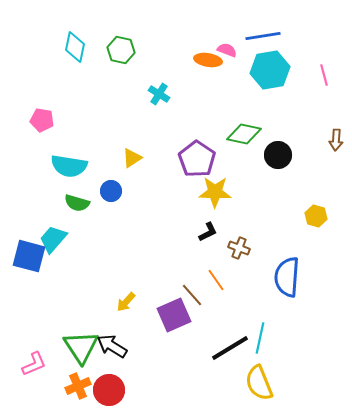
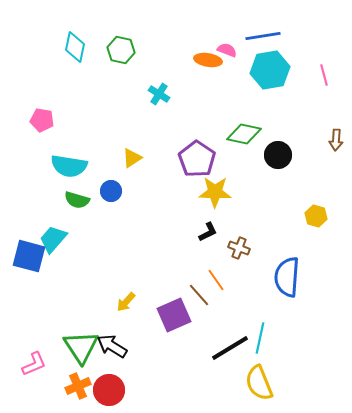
green semicircle: moved 3 px up
brown line: moved 7 px right
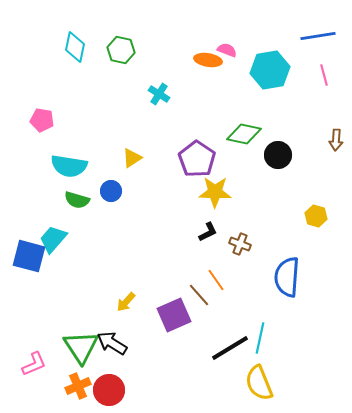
blue line: moved 55 px right
brown cross: moved 1 px right, 4 px up
black arrow: moved 3 px up
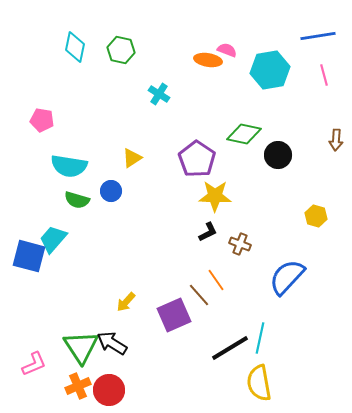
yellow star: moved 4 px down
blue semicircle: rotated 39 degrees clockwise
yellow semicircle: rotated 12 degrees clockwise
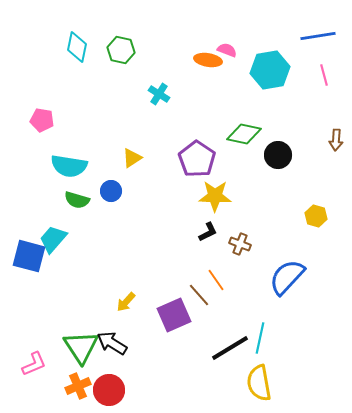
cyan diamond: moved 2 px right
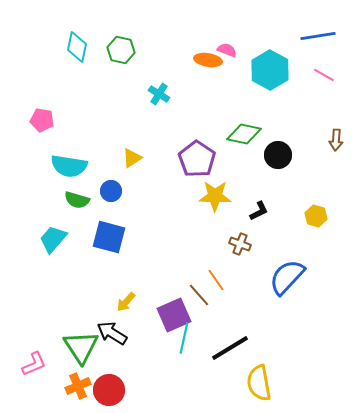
cyan hexagon: rotated 21 degrees counterclockwise
pink line: rotated 45 degrees counterclockwise
black L-shape: moved 51 px right, 21 px up
blue square: moved 80 px right, 19 px up
cyan line: moved 76 px left
black arrow: moved 10 px up
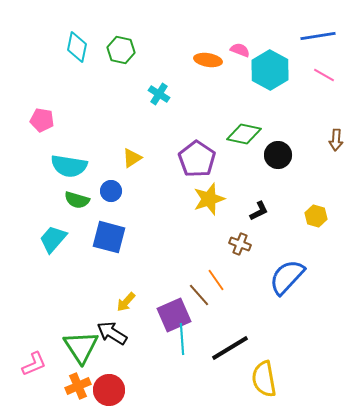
pink semicircle: moved 13 px right
yellow star: moved 6 px left, 3 px down; rotated 20 degrees counterclockwise
cyan line: moved 2 px left, 1 px down; rotated 16 degrees counterclockwise
yellow semicircle: moved 5 px right, 4 px up
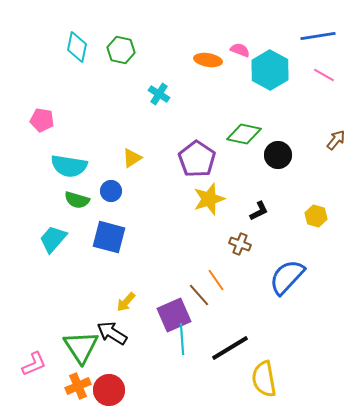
brown arrow: rotated 145 degrees counterclockwise
